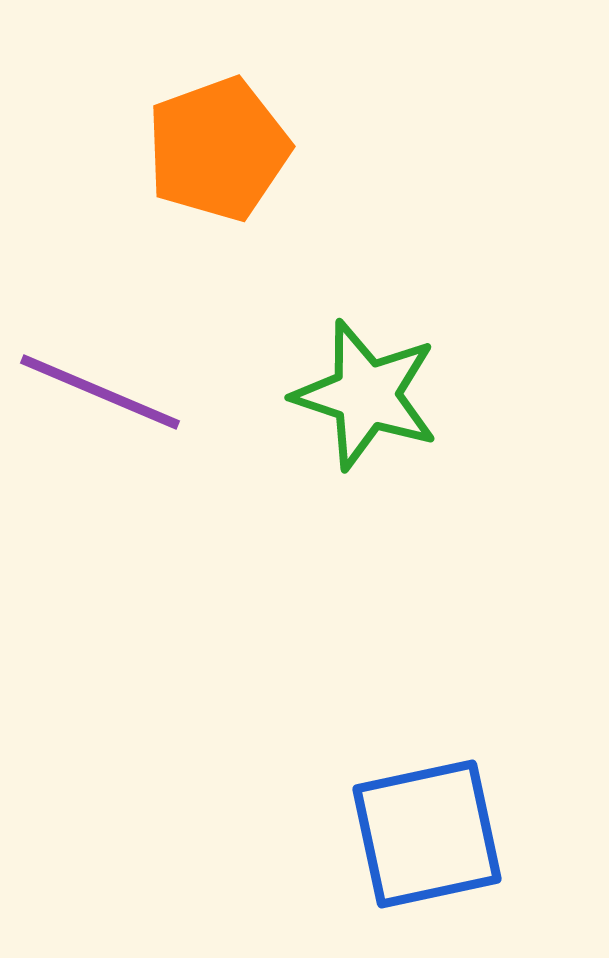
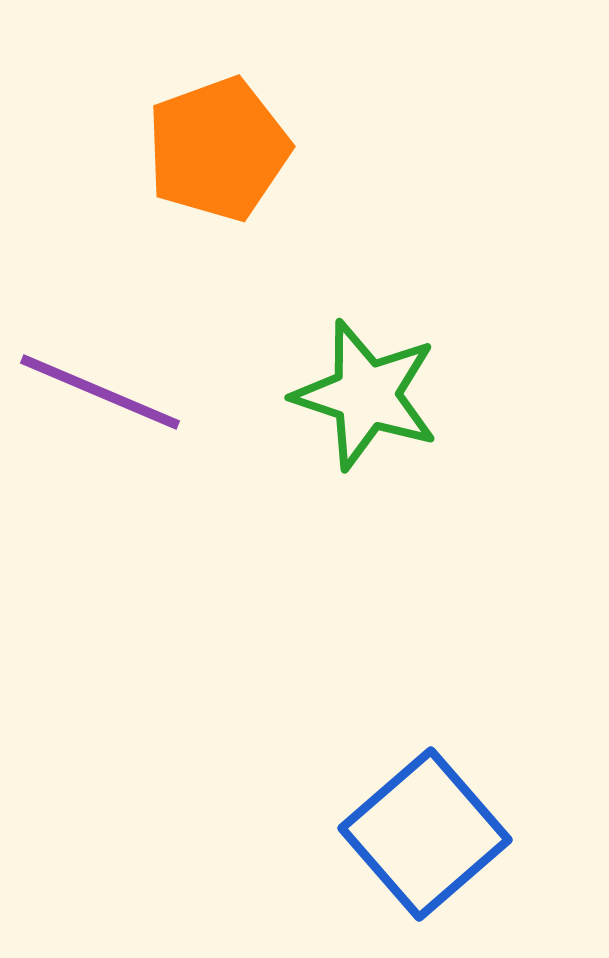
blue square: moved 2 px left; rotated 29 degrees counterclockwise
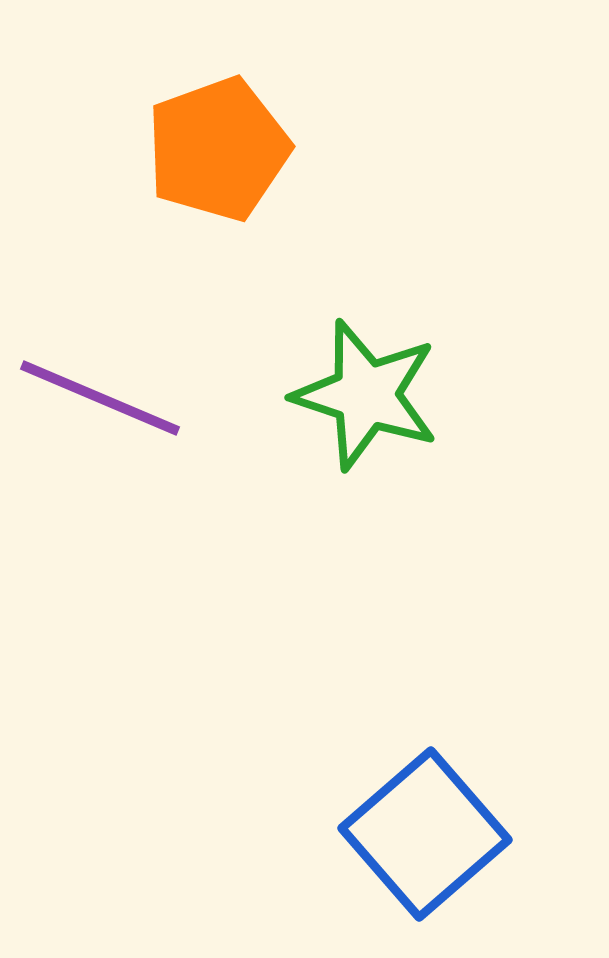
purple line: moved 6 px down
